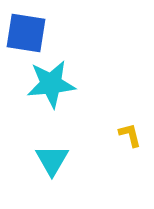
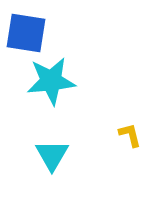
cyan star: moved 3 px up
cyan triangle: moved 5 px up
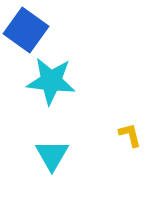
blue square: moved 3 px up; rotated 27 degrees clockwise
cyan star: rotated 12 degrees clockwise
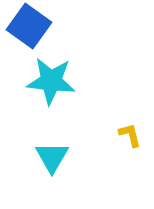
blue square: moved 3 px right, 4 px up
cyan triangle: moved 2 px down
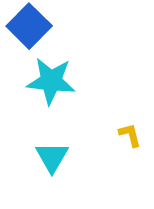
blue square: rotated 9 degrees clockwise
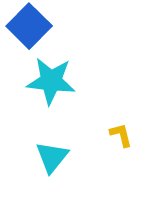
yellow L-shape: moved 9 px left
cyan triangle: rotated 9 degrees clockwise
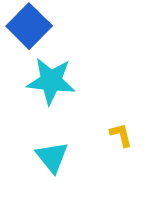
cyan triangle: rotated 18 degrees counterclockwise
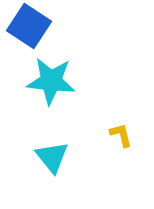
blue square: rotated 12 degrees counterclockwise
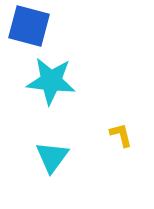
blue square: rotated 18 degrees counterclockwise
cyan triangle: rotated 15 degrees clockwise
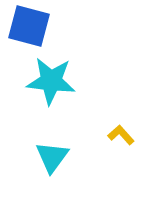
yellow L-shape: rotated 28 degrees counterclockwise
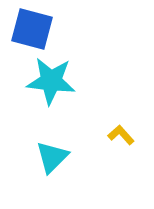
blue square: moved 3 px right, 3 px down
cyan triangle: rotated 9 degrees clockwise
